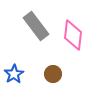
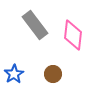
gray rectangle: moved 1 px left, 1 px up
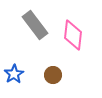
brown circle: moved 1 px down
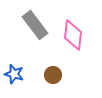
blue star: rotated 24 degrees counterclockwise
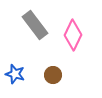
pink diamond: rotated 20 degrees clockwise
blue star: moved 1 px right
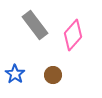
pink diamond: rotated 16 degrees clockwise
blue star: rotated 18 degrees clockwise
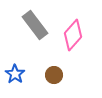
brown circle: moved 1 px right
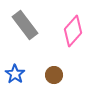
gray rectangle: moved 10 px left
pink diamond: moved 4 px up
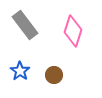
pink diamond: rotated 24 degrees counterclockwise
blue star: moved 5 px right, 3 px up
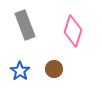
gray rectangle: rotated 16 degrees clockwise
brown circle: moved 6 px up
